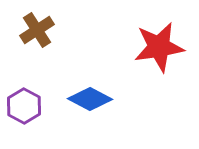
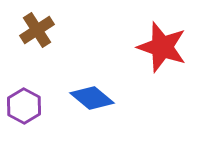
red star: moved 3 px right; rotated 27 degrees clockwise
blue diamond: moved 2 px right, 1 px up; rotated 12 degrees clockwise
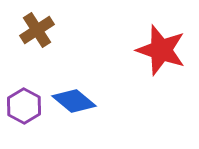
red star: moved 1 px left, 3 px down
blue diamond: moved 18 px left, 3 px down
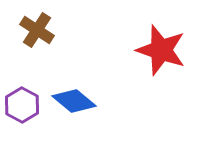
brown cross: rotated 24 degrees counterclockwise
purple hexagon: moved 2 px left, 1 px up
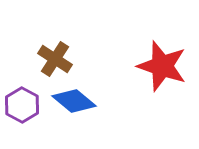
brown cross: moved 18 px right, 29 px down
red star: moved 1 px right, 16 px down
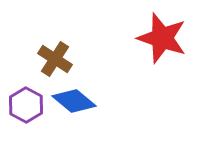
red star: moved 28 px up
purple hexagon: moved 4 px right
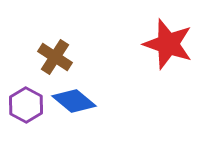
red star: moved 6 px right, 6 px down
brown cross: moved 2 px up
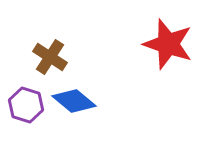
brown cross: moved 5 px left
purple hexagon: rotated 12 degrees counterclockwise
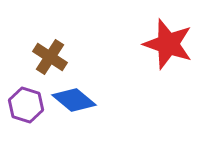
blue diamond: moved 1 px up
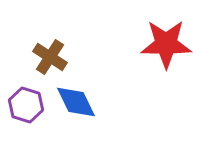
red star: moved 2 px left; rotated 18 degrees counterclockwise
blue diamond: moved 2 px right, 2 px down; rotated 24 degrees clockwise
